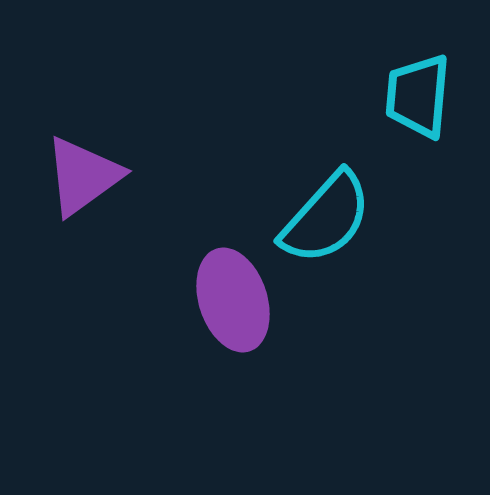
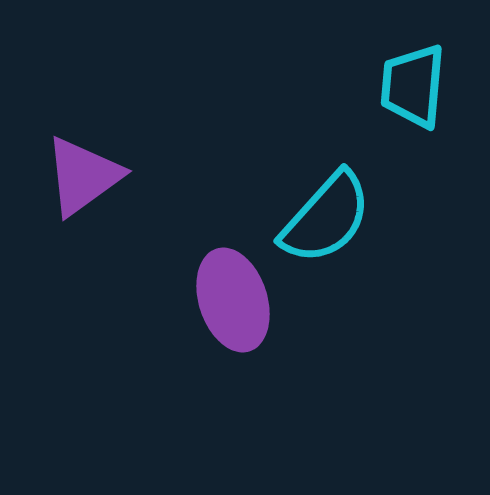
cyan trapezoid: moved 5 px left, 10 px up
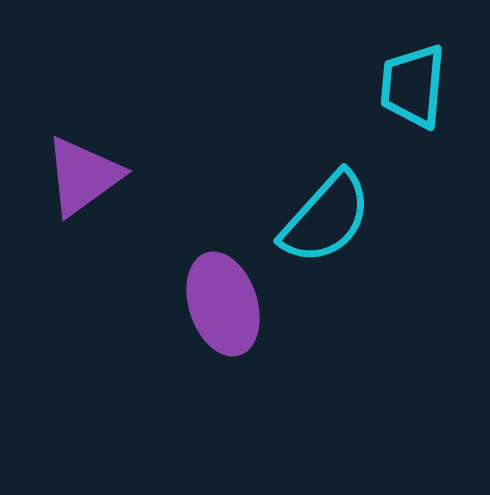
purple ellipse: moved 10 px left, 4 px down
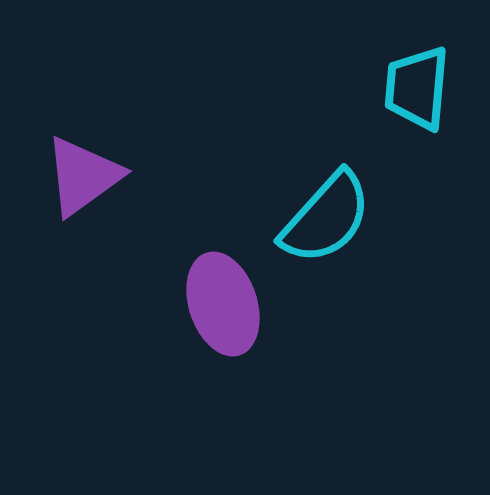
cyan trapezoid: moved 4 px right, 2 px down
